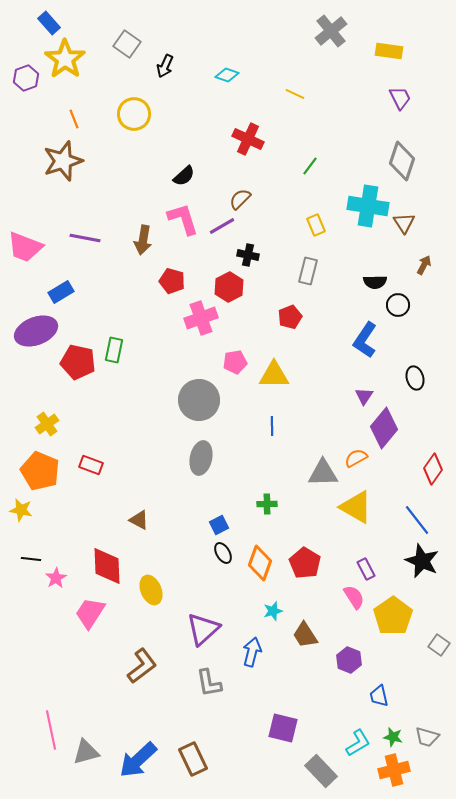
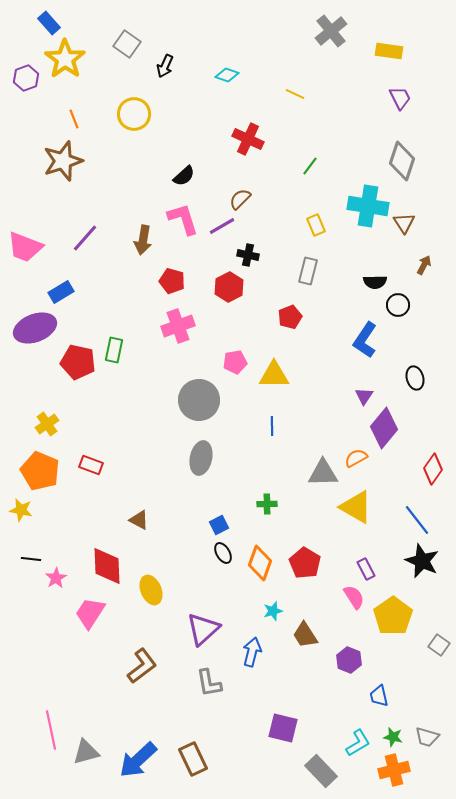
purple line at (85, 238): rotated 60 degrees counterclockwise
pink cross at (201, 318): moved 23 px left, 8 px down
purple ellipse at (36, 331): moved 1 px left, 3 px up
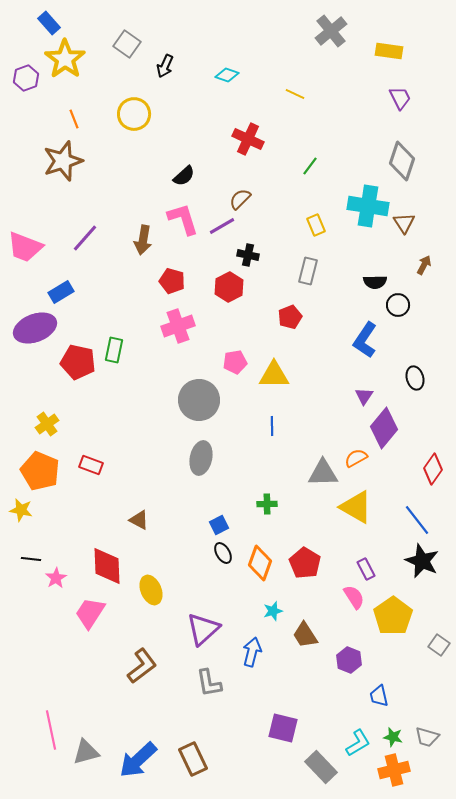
gray rectangle at (321, 771): moved 4 px up
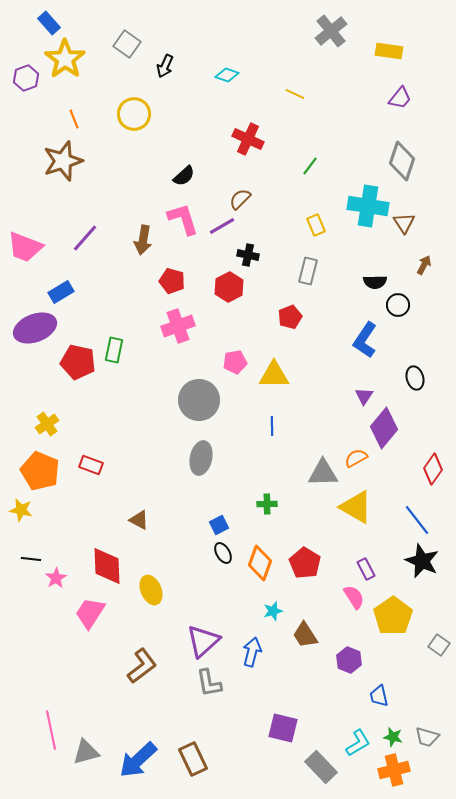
purple trapezoid at (400, 98): rotated 65 degrees clockwise
purple triangle at (203, 629): moved 12 px down
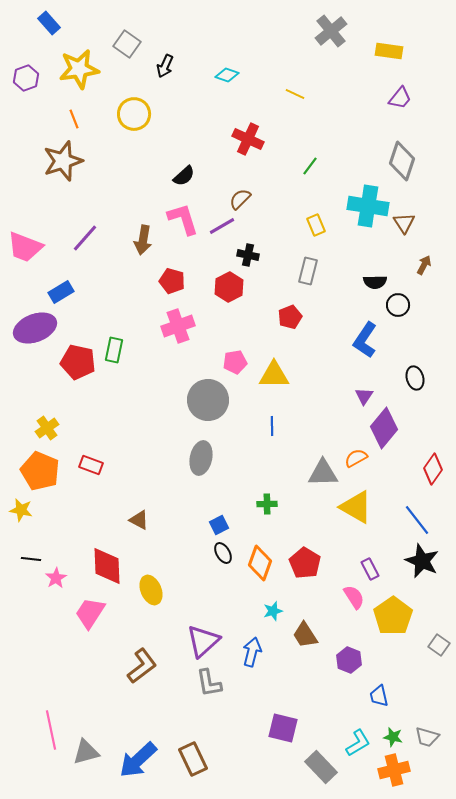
yellow star at (65, 59): moved 14 px right, 10 px down; rotated 27 degrees clockwise
gray circle at (199, 400): moved 9 px right
yellow cross at (47, 424): moved 4 px down
purple rectangle at (366, 569): moved 4 px right
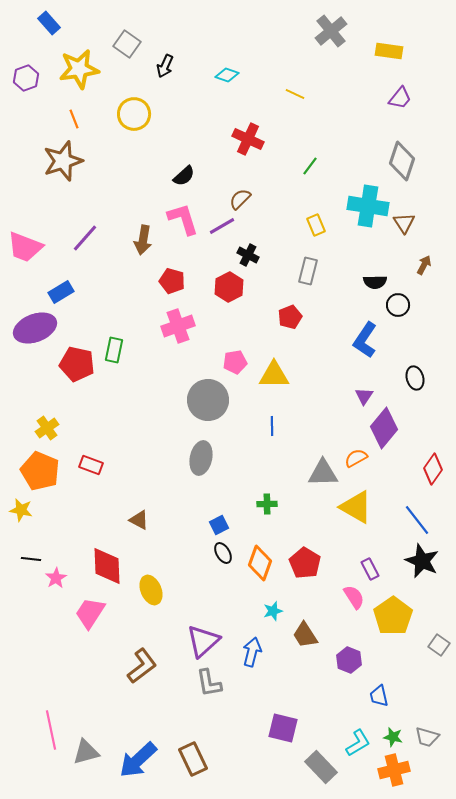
black cross at (248, 255): rotated 15 degrees clockwise
red pentagon at (78, 362): moved 1 px left, 2 px down
